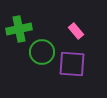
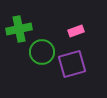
pink rectangle: rotated 70 degrees counterclockwise
purple square: rotated 20 degrees counterclockwise
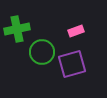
green cross: moved 2 px left
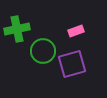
green circle: moved 1 px right, 1 px up
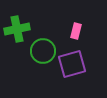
pink rectangle: rotated 56 degrees counterclockwise
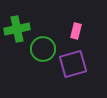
green circle: moved 2 px up
purple square: moved 1 px right
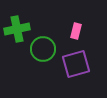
purple square: moved 3 px right
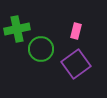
green circle: moved 2 px left
purple square: rotated 20 degrees counterclockwise
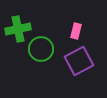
green cross: moved 1 px right
purple square: moved 3 px right, 3 px up; rotated 8 degrees clockwise
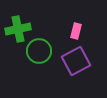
green circle: moved 2 px left, 2 px down
purple square: moved 3 px left
